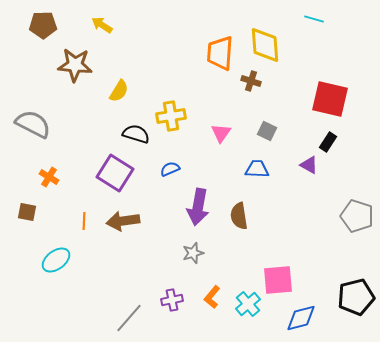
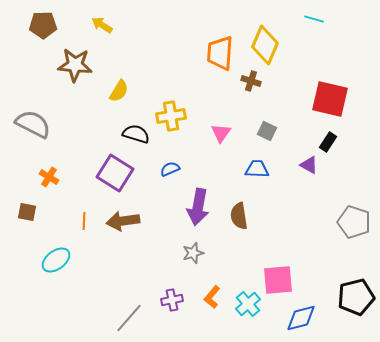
yellow diamond: rotated 27 degrees clockwise
gray pentagon: moved 3 px left, 6 px down
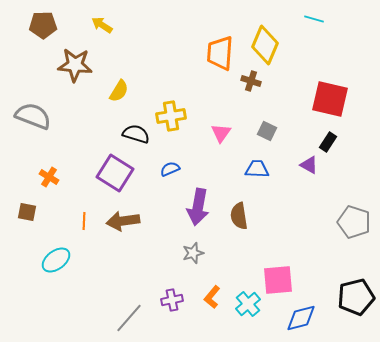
gray semicircle: moved 8 px up; rotated 6 degrees counterclockwise
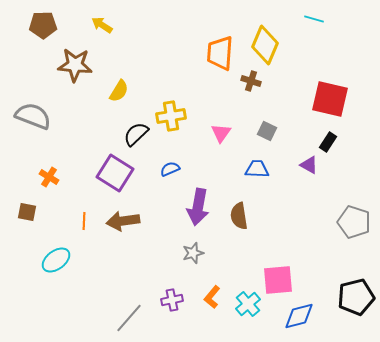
black semicircle: rotated 60 degrees counterclockwise
blue diamond: moved 2 px left, 2 px up
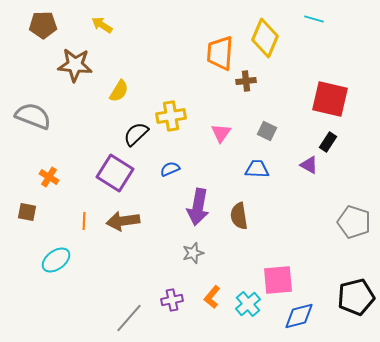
yellow diamond: moved 7 px up
brown cross: moved 5 px left; rotated 24 degrees counterclockwise
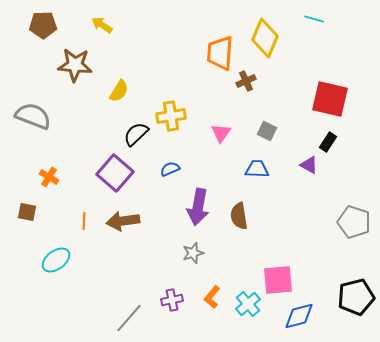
brown cross: rotated 18 degrees counterclockwise
purple square: rotated 9 degrees clockwise
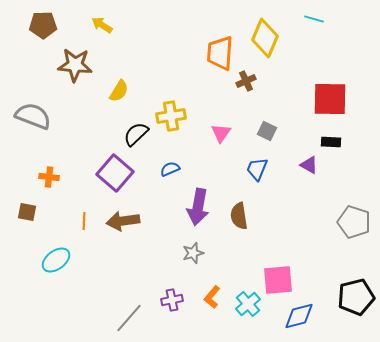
red square: rotated 12 degrees counterclockwise
black rectangle: moved 3 px right; rotated 60 degrees clockwise
blue trapezoid: rotated 70 degrees counterclockwise
orange cross: rotated 24 degrees counterclockwise
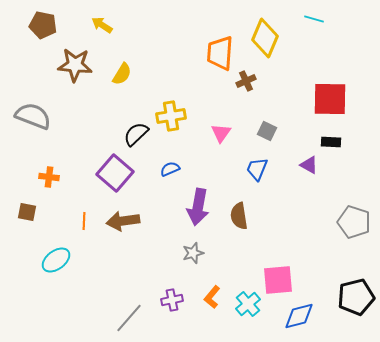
brown pentagon: rotated 12 degrees clockwise
yellow semicircle: moved 3 px right, 17 px up
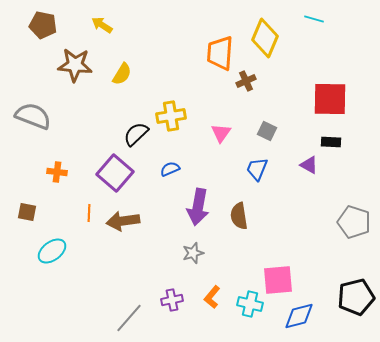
orange cross: moved 8 px right, 5 px up
orange line: moved 5 px right, 8 px up
cyan ellipse: moved 4 px left, 9 px up
cyan cross: moved 2 px right; rotated 35 degrees counterclockwise
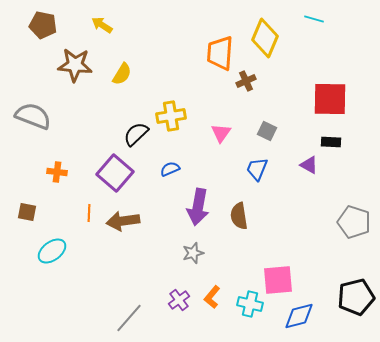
purple cross: moved 7 px right; rotated 25 degrees counterclockwise
